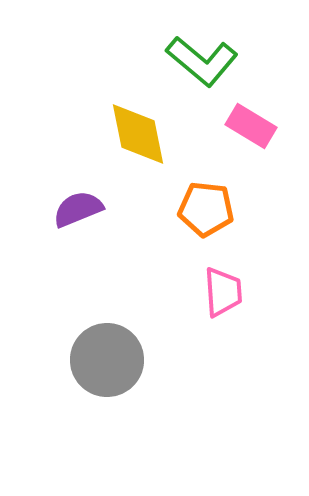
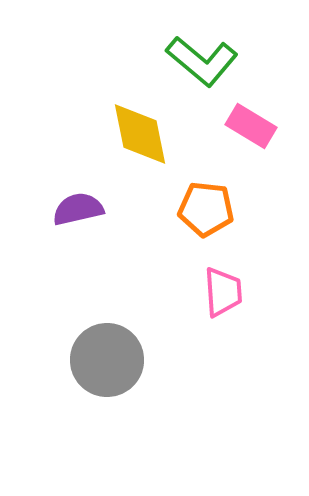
yellow diamond: moved 2 px right
purple semicircle: rotated 9 degrees clockwise
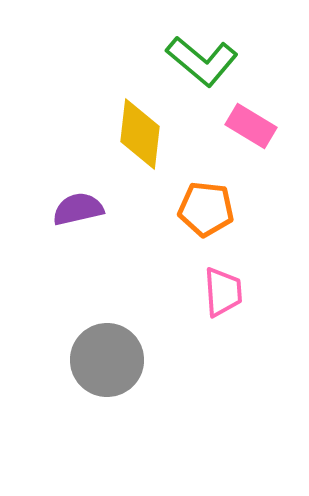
yellow diamond: rotated 18 degrees clockwise
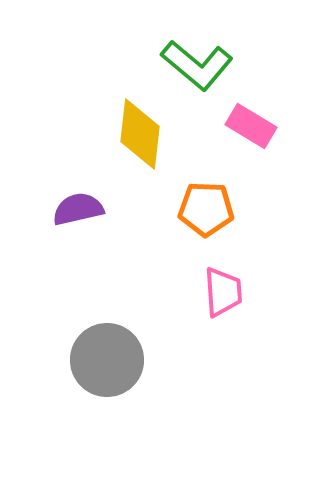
green L-shape: moved 5 px left, 4 px down
orange pentagon: rotated 4 degrees counterclockwise
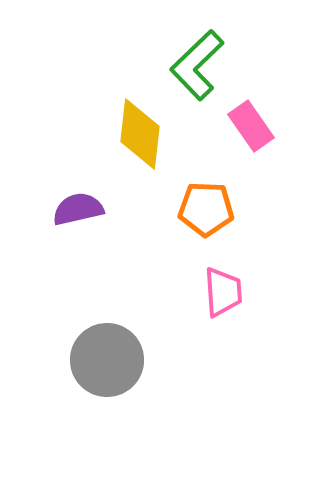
green L-shape: rotated 96 degrees clockwise
pink rectangle: rotated 24 degrees clockwise
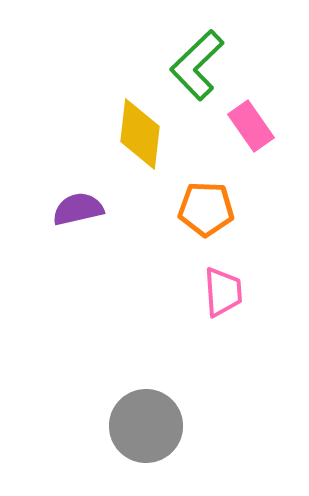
gray circle: moved 39 px right, 66 px down
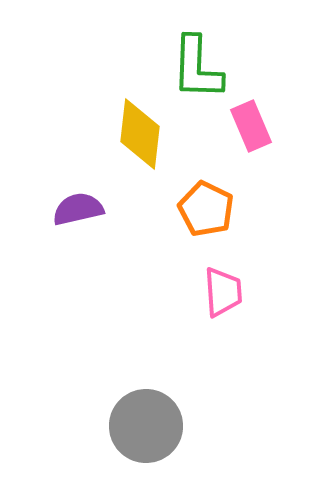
green L-shape: moved 3 px down; rotated 44 degrees counterclockwise
pink rectangle: rotated 12 degrees clockwise
orange pentagon: rotated 24 degrees clockwise
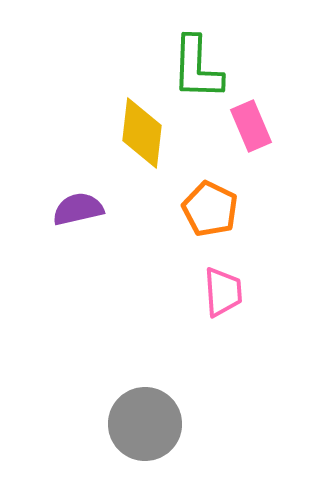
yellow diamond: moved 2 px right, 1 px up
orange pentagon: moved 4 px right
gray circle: moved 1 px left, 2 px up
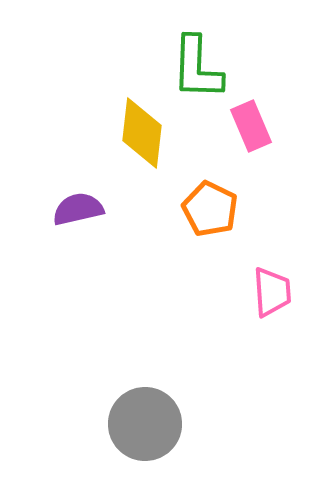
pink trapezoid: moved 49 px right
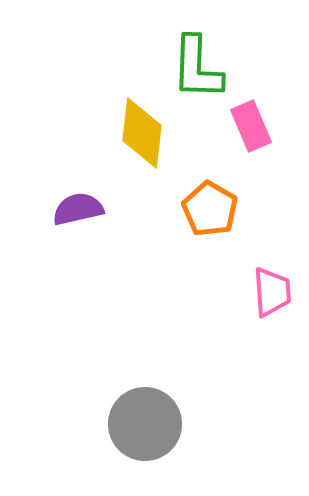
orange pentagon: rotated 4 degrees clockwise
